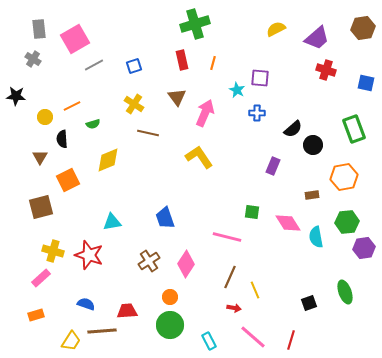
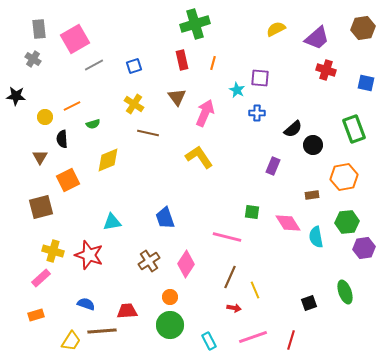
pink line at (253, 337): rotated 60 degrees counterclockwise
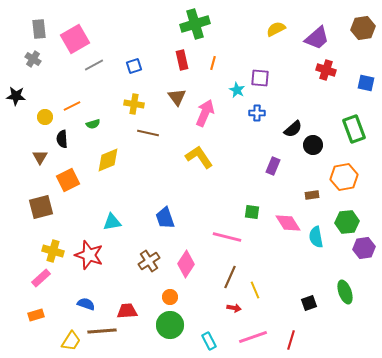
yellow cross at (134, 104): rotated 24 degrees counterclockwise
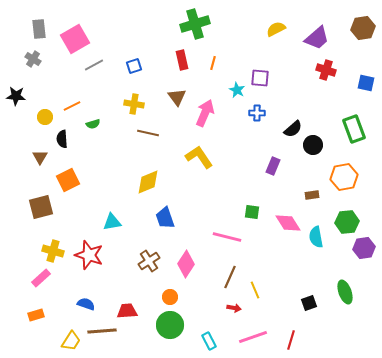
yellow diamond at (108, 160): moved 40 px right, 22 px down
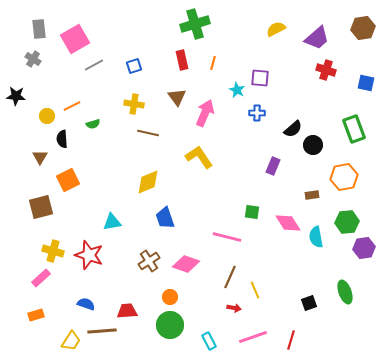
yellow circle at (45, 117): moved 2 px right, 1 px up
pink diamond at (186, 264): rotated 76 degrees clockwise
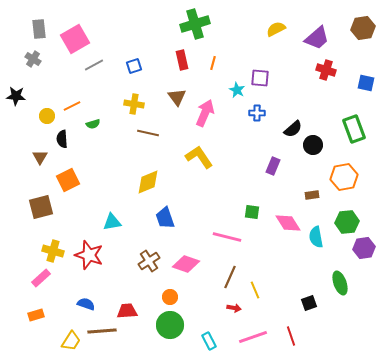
green ellipse at (345, 292): moved 5 px left, 9 px up
red line at (291, 340): moved 4 px up; rotated 36 degrees counterclockwise
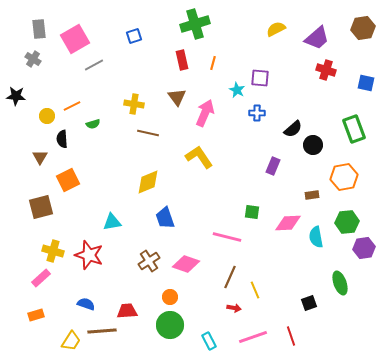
blue square at (134, 66): moved 30 px up
pink diamond at (288, 223): rotated 60 degrees counterclockwise
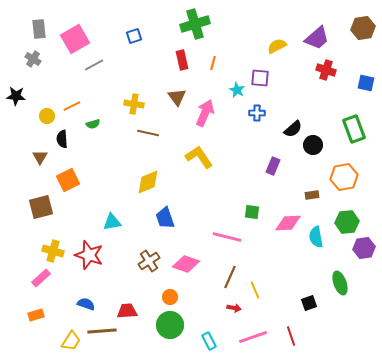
yellow semicircle at (276, 29): moved 1 px right, 17 px down
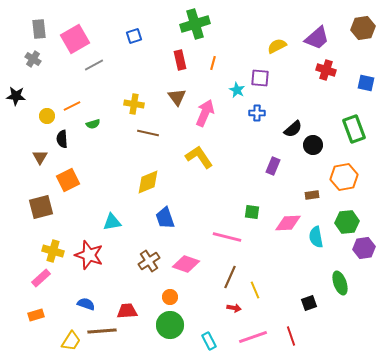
red rectangle at (182, 60): moved 2 px left
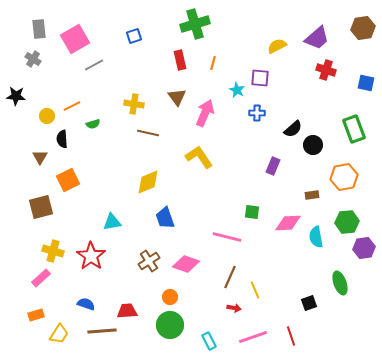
red star at (89, 255): moved 2 px right, 1 px down; rotated 16 degrees clockwise
yellow trapezoid at (71, 341): moved 12 px left, 7 px up
